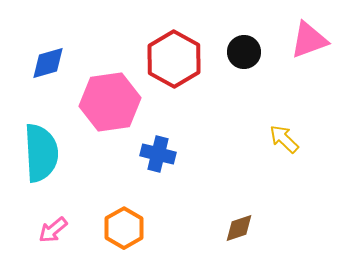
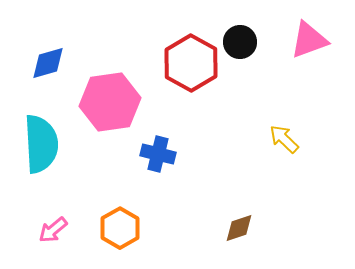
black circle: moved 4 px left, 10 px up
red hexagon: moved 17 px right, 4 px down
cyan semicircle: moved 9 px up
orange hexagon: moved 4 px left
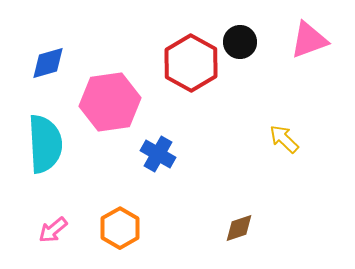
cyan semicircle: moved 4 px right
blue cross: rotated 16 degrees clockwise
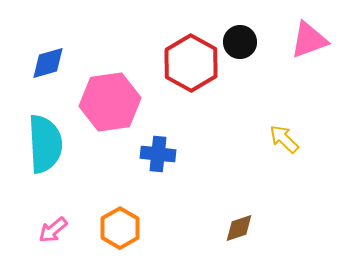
blue cross: rotated 24 degrees counterclockwise
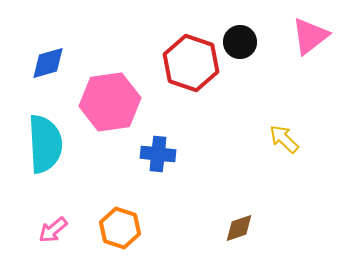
pink triangle: moved 1 px right, 4 px up; rotated 18 degrees counterclockwise
red hexagon: rotated 10 degrees counterclockwise
orange hexagon: rotated 12 degrees counterclockwise
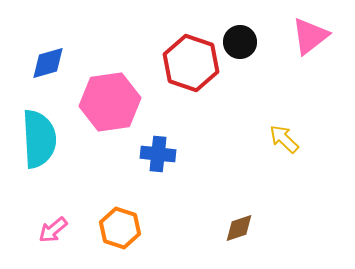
cyan semicircle: moved 6 px left, 5 px up
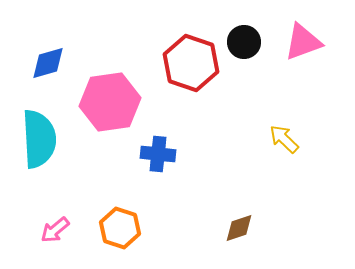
pink triangle: moved 7 px left, 6 px down; rotated 18 degrees clockwise
black circle: moved 4 px right
pink arrow: moved 2 px right
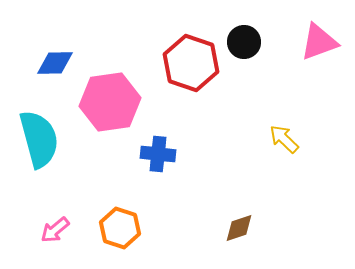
pink triangle: moved 16 px right
blue diamond: moved 7 px right; rotated 15 degrees clockwise
cyan semicircle: rotated 12 degrees counterclockwise
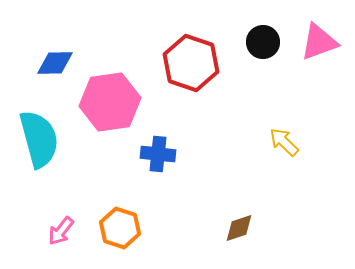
black circle: moved 19 px right
yellow arrow: moved 3 px down
pink arrow: moved 6 px right, 1 px down; rotated 12 degrees counterclockwise
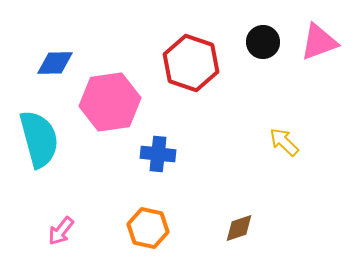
orange hexagon: moved 28 px right; rotated 6 degrees counterclockwise
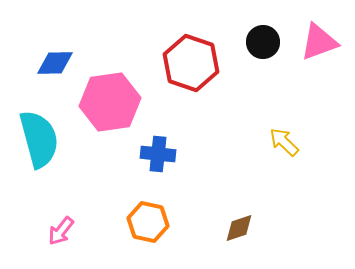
orange hexagon: moved 6 px up
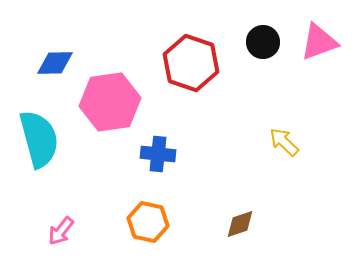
brown diamond: moved 1 px right, 4 px up
